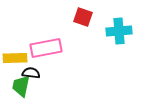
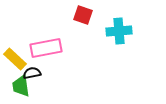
red square: moved 2 px up
yellow rectangle: moved 1 px down; rotated 45 degrees clockwise
black semicircle: moved 1 px right; rotated 18 degrees counterclockwise
green trapezoid: rotated 20 degrees counterclockwise
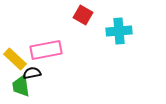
red square: rotated 12 degrees clockwise
pink rectangle: moved 2 px down
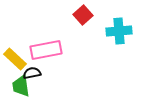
red square: rotated 18 degrees clockwise
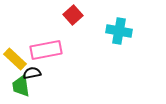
red square: moved 10 px left
cyan cross: rotated 15 degrees clockwise
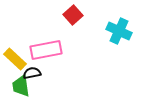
cyan cross: rotated 15 degrees clockwise
